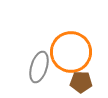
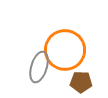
orange circle: moved 6 px left, 2 px up
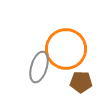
orange circle: moved 1 px right, 1 px up
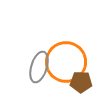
orange circle: moved 13 px down
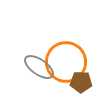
gray ellipse: rotated 72 degrees counterclockwise
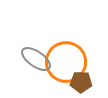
gray ellipse: moved 3 px left, 8 px up
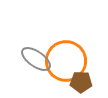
orange circle: moved 1 px up
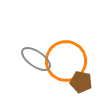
brown pentagon: rotated 10 degrees clockwise
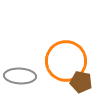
gray ellipse: moved 16 px left, 17 px down; rotated 32 degrees counterclockwise
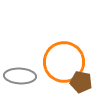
orange circle: moved 2 px left, 1 px down
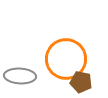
orange circle: moved 2 px right, 3 px up
